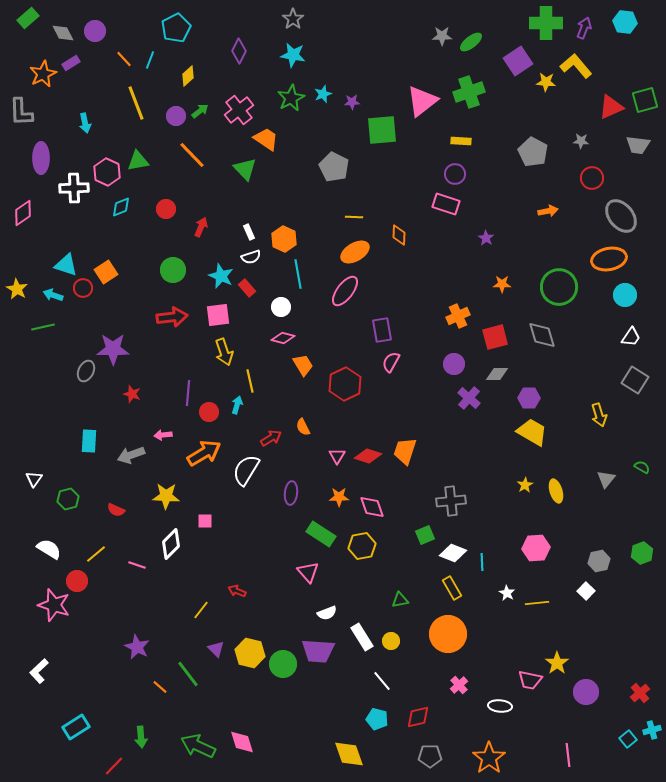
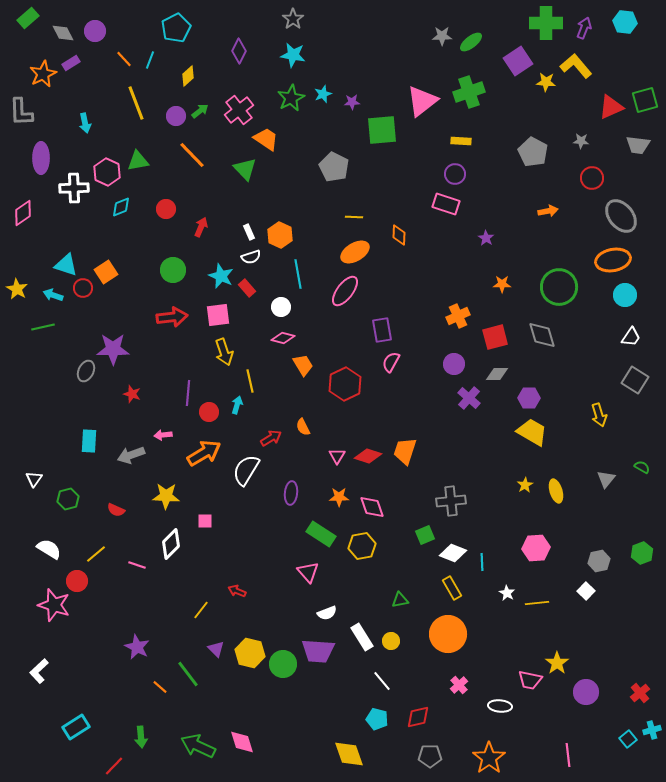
orange hexagon at (284, 239): moved 4 px left, 4 px up
orange ellipse at (609, 259): moved 4 px right, 1 px down
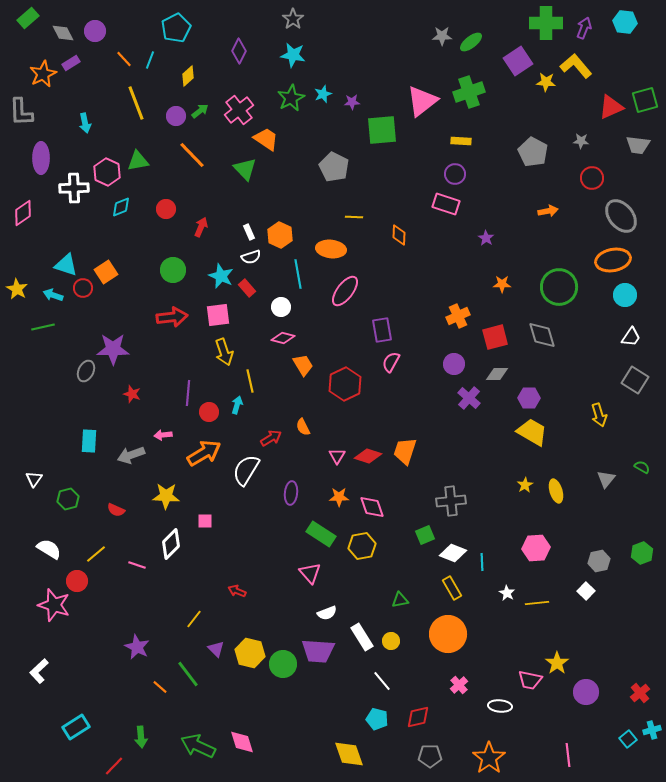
orange ellipse at (355, 252): moved 24 px left, 3 px up; rotated 36 degrees clockwise
pink triangle at (308, 572): moved 2 px right, 1 px down
yellow line at (201, 610): moved 7 px left, 9 px down
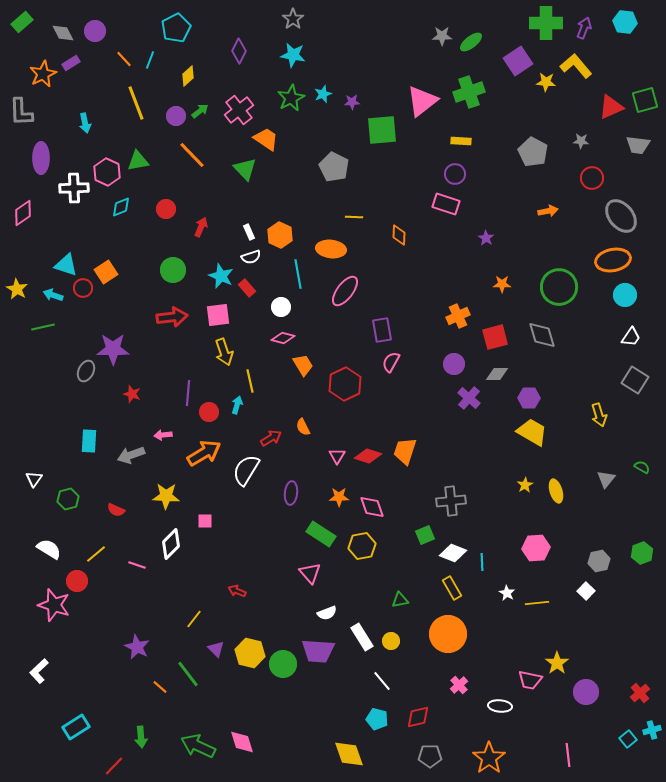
green rectangle at (28, 18): moved 6 px left, 4 px down
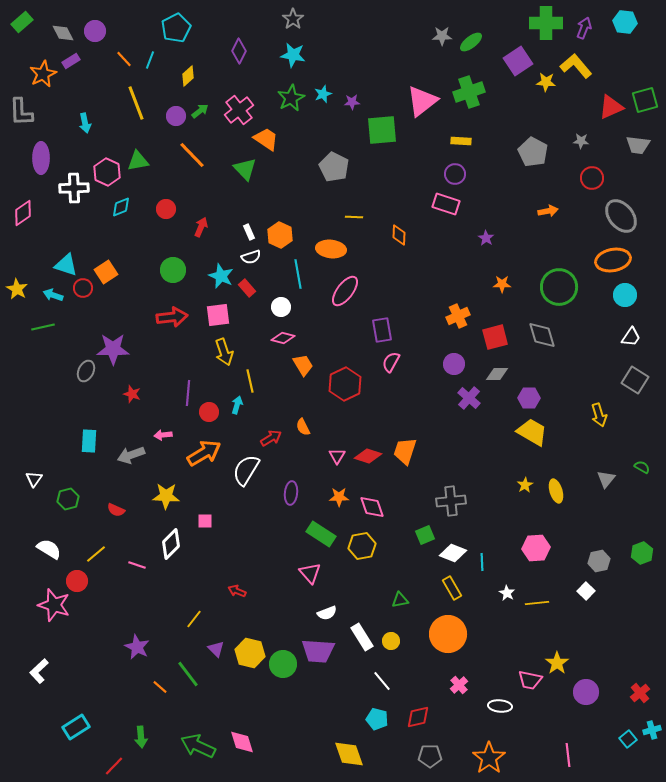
purple rectangle at (71, 63): moved 2 px up
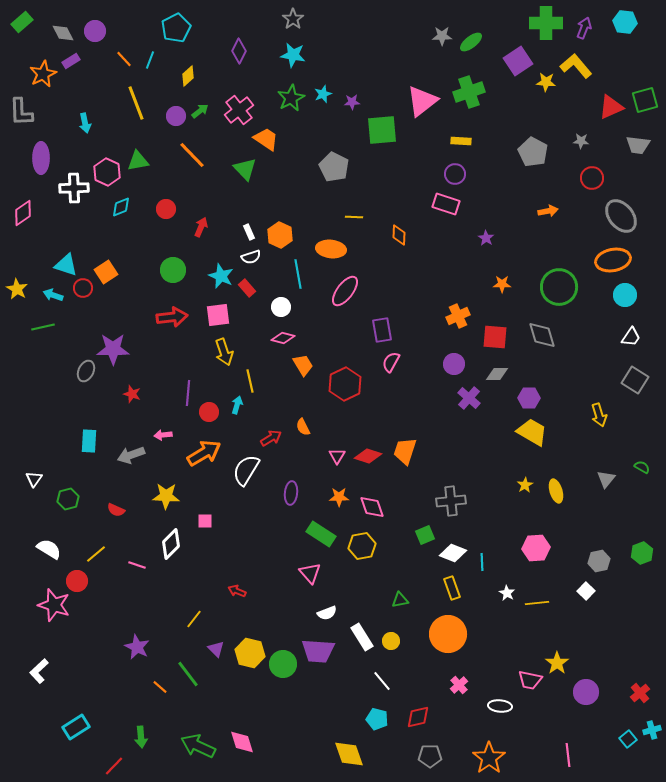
red square at (495, 337): rotated 20 degrees clockwise
yellow rectangle at (452, 588): rotated 10 degrees clockwise
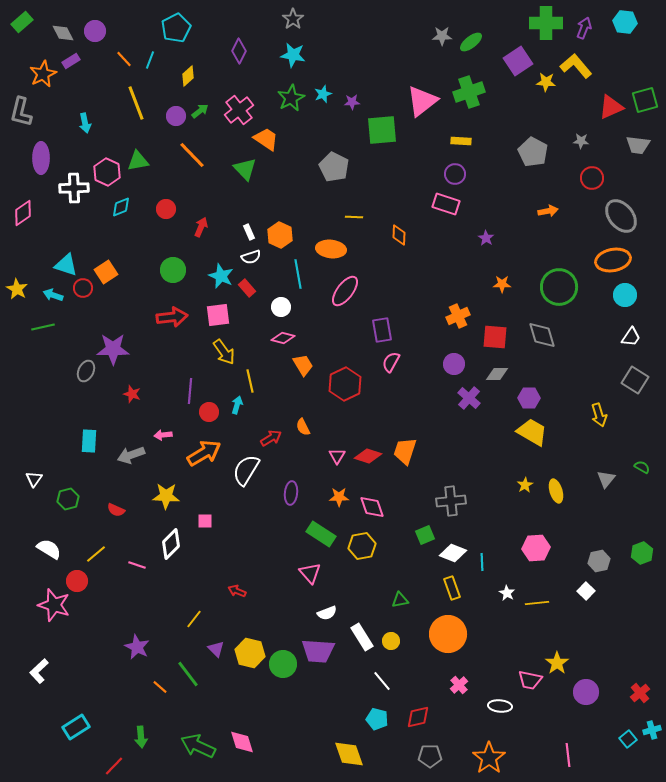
gray L-shape at (21, 112): rotated 16 degrees clockwise
yellow arrow at (224, 352): rotated 16 degrees counterclockwise
purple line at (188, 393): moved 2 px right, 2 px up
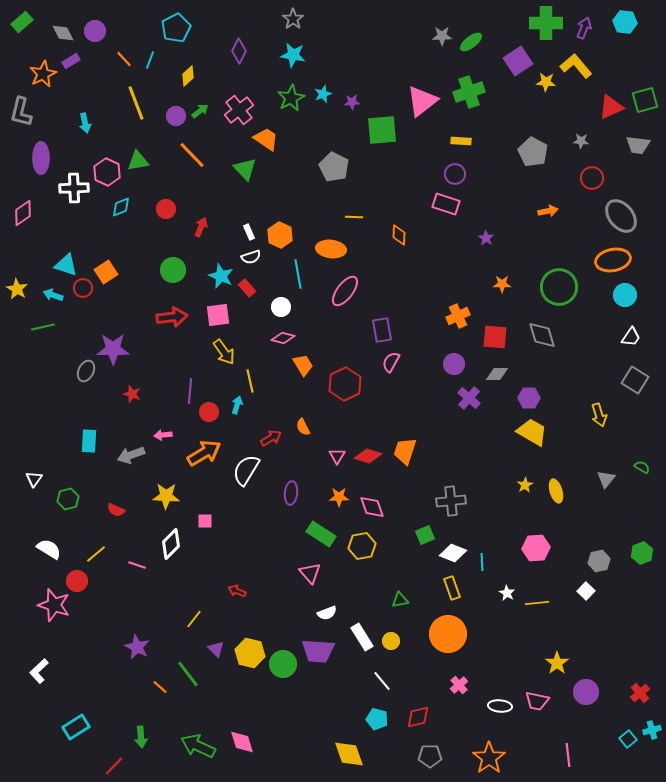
pink trapezoid at (530, 680): moved 7 px right, 21 px down
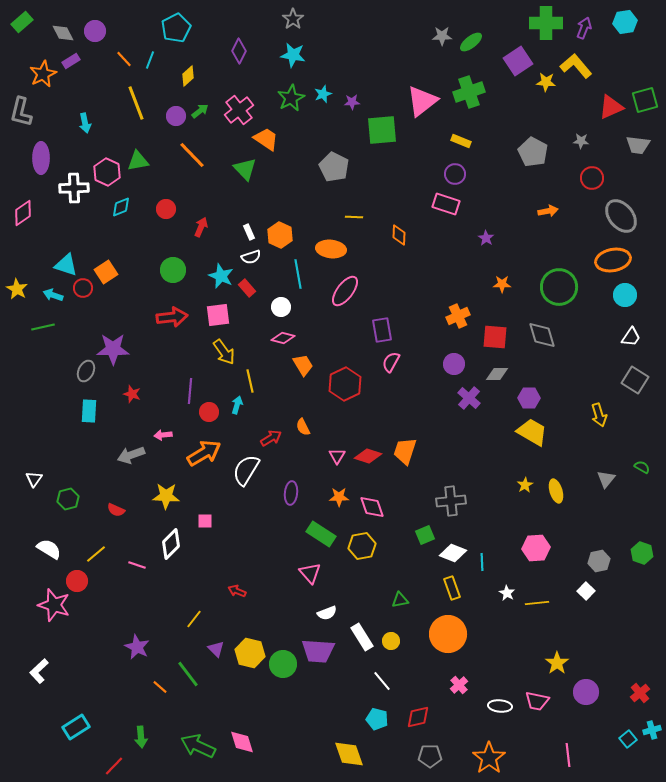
cyan hexagon at (625, 22): rotated 15 degrees counterclockwise
yellow rectangle at (461, 141): rotated 18 degrees clockwise
cyan rectangle at (89, 441): moved 30 px up
green hexagon at (642, 553): rotated 20 degrees counterclockwise
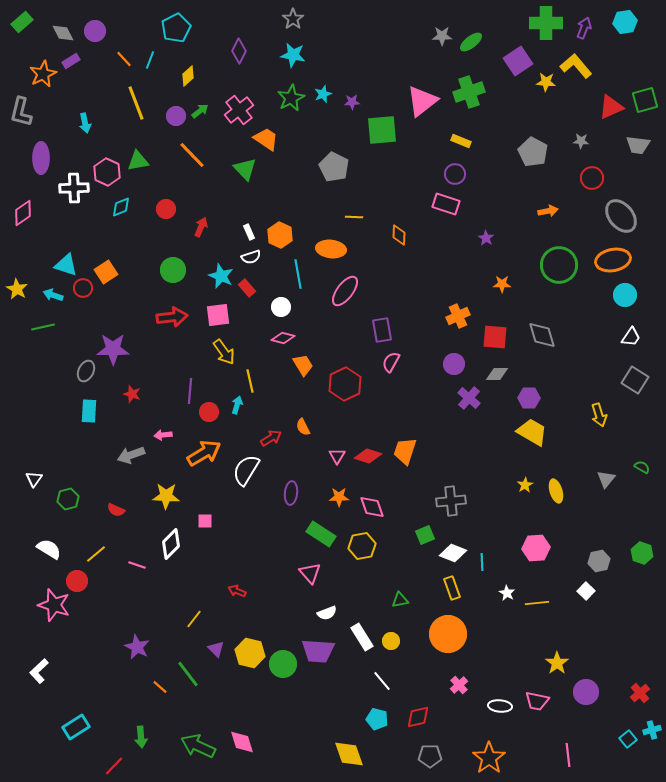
green circle at (559, 287): moved 22 px up
